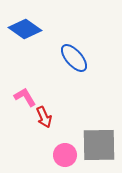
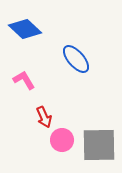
blue diamond: rotated 8 degrees clockwise
blue ellipse: moved 2 px right, 1 px down
pink L-shape: moved 1 px left, 17 px up
pink circle: moved 3 px left, 15 px up
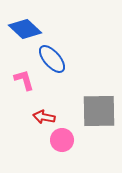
blue ellipse: moved 24 px left
pink L-shape: rotated 15 degrees clockwise
red arrow: rotated 125 degrees clockwise
gray square: moved 34 px up
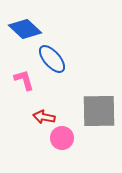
pink circle: moved 2 px up
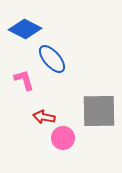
blue diamond: rotated 16 degrees counterclockwise
pink circle: moved 1 px right
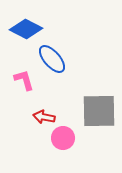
blue diamond: moved 1 px right
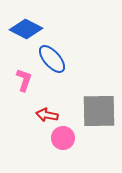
pink L-shape: rotated 35 degrees clockwise
red arrow: moved 3 px right, 2 px up
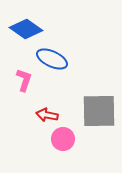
blue diamond: rotated 8 degrees clockwise
blue ellipse: rotated 24 degrees counterclockwise
pink circle: moved 1 px down
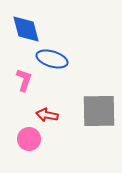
blue diamond: rotated 40 degrees clockwise
blue ellipse: rotated 8 degrees counterclockwise
pink circle: moved 34 px left
